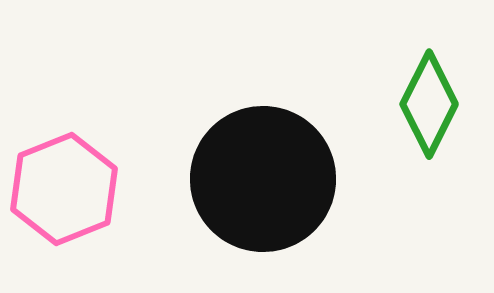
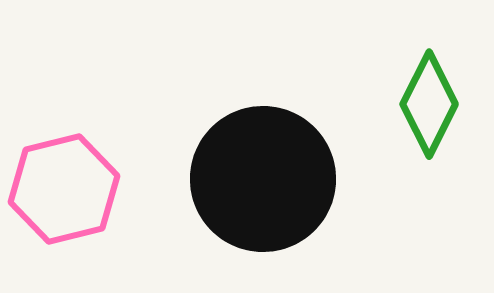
pink hexagon: rotated 8 degrees clockwise
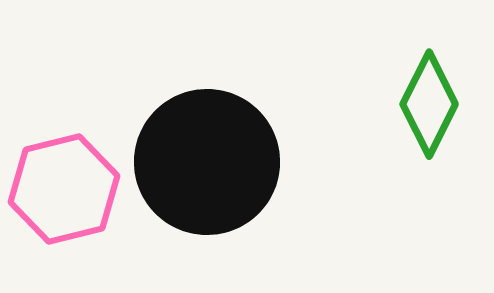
black circle: moved 56 px left, 17 px up
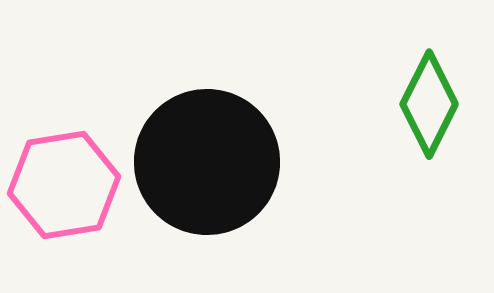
pink hexagon: moved 4 px up; rotated 5 degrees clockwise
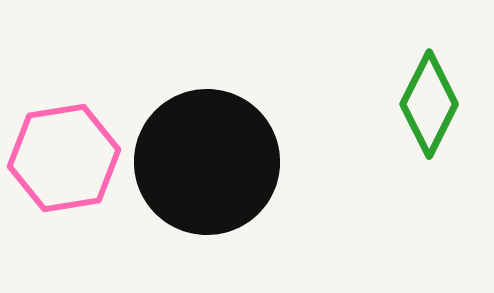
pink hexagon: moved 27 px up
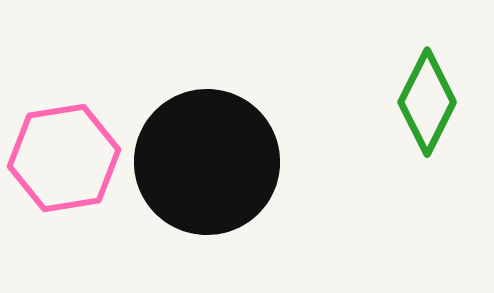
green diamond: moved 2 px left, 2 px up
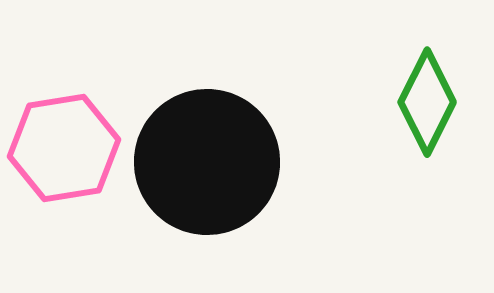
pink hexagon: moved 10 px up
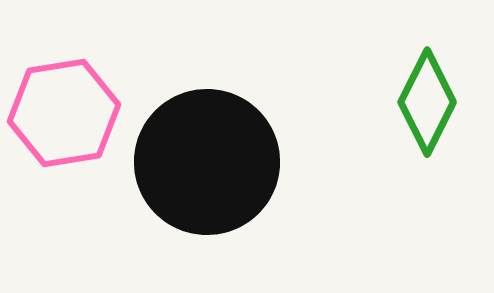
pink hexagon: moved 35 px up
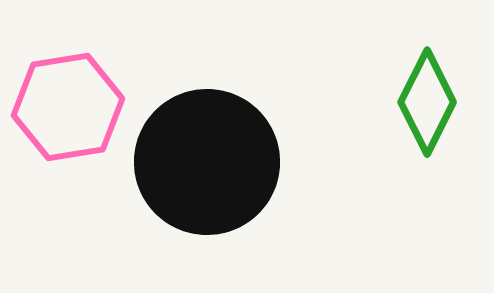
pink hexagon: moved 4 px right, 6 px up
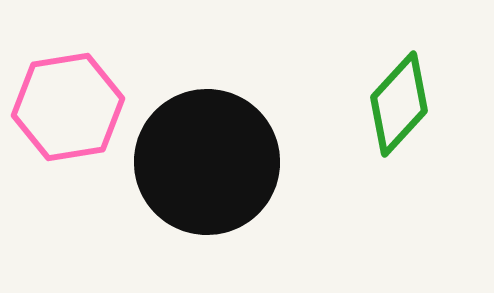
green diamond: moved 28 px left, 2 px down; rotated 16 degrees clockwise
